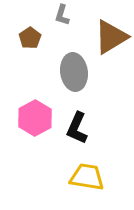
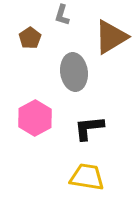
black L-shape: moved 12 px right; rotated 60 degrees clockwise
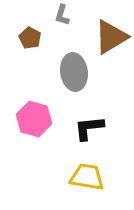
brown pentagon: rotated 10 degrees counterclockwise
pink hexagon: moved 1 px left, 1 px down; rotated 16 degrees counterclockwise
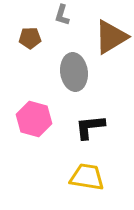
brown pentagon: rotated 30 degrees counterclockwise
black L-shape: moved 1 px right, 1 px up
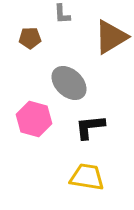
gray L-shape: moved 1 px up; rotated 20 degrees counterclockwise
gray ellipse: moved 5 px left, 11 px down; rotated 39 degrees counterclockwise
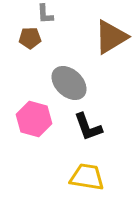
gray L-shape: moved 17 px left
black L-shape: moved 2 px left; rotated 104 degrees counterclockwise
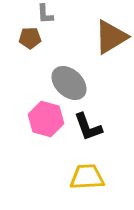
pink hexagon: moved 12 px right
yellow trapezoid: rotated 12 degrees counterclockwise
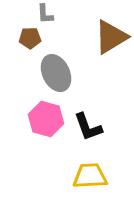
gray ellipse: moved 13 px left, 10 px up; rotated 21 degrees clockwise
yellow trapezoid: moved 3 px right, 1 px up
